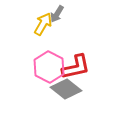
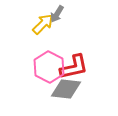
yellow arrow: rotated 15 degrees clockwise
red L-shape: moved 2 px left
gray diamond: rotated 32 degrees counterclockwise
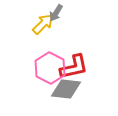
gray arrow: moved 1 px left, 1 px up
pink hexagon: moved 1 px right, 1 px down
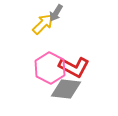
red L-shape: rotated 40 degrees clockwise
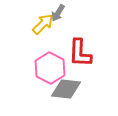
gray arrow: moved 2 px right
red L-shape: moved 6 px right, 14 px up; rotated 64 degrees clockwise
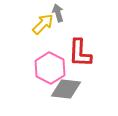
gray arrow: rotated 132 degrees clockwise
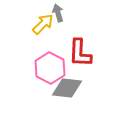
gray diamond: moved 1 px right, 1 px up
